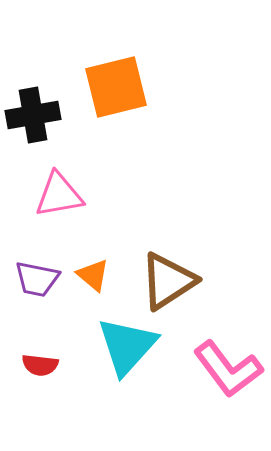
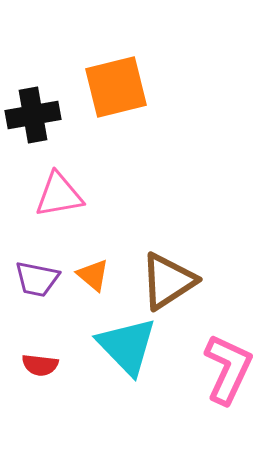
cyan triangle: rotated 26 degrees counterclockwise
pink L-shape: rotated 118 degrees counterclockwise
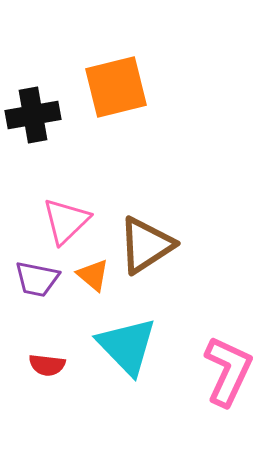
pink triangle: moved 7 px right, 26 px down; rotated 34 degrees counterclockwise
brown triangle: moved 22 px left, 36 px up
red semicircle: moved 7 px right
pink L-shape: moved 2 px down
